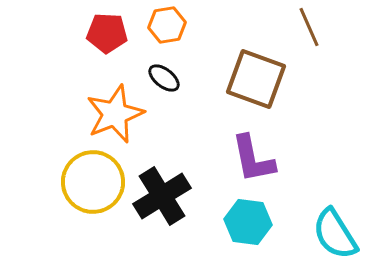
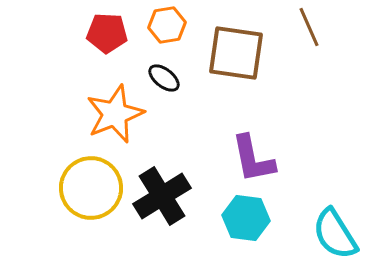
brown square: moved 20 px left, 26 px up; rotated 12 degrees counterclockwise
yellow circle: moved 2 px left, 6 px down
cyan hexagon: moved 2 px left, 4 px up
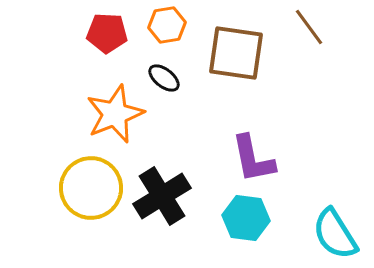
brown line: rotated 12 degrees counterclockwise
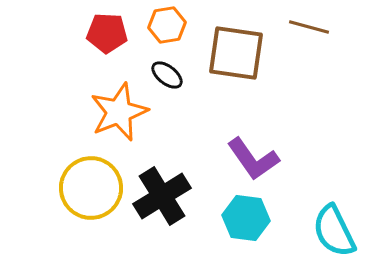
brown line: rotated 39 degrees counterclockwise
black ellipse: moved 3 px right, 3 px up
orange star: moved 4 px right, 2 px up
purple L-shape: rotated 24 degrees counterclockwise
cyan semicircle: moved 1 px left, 3 px up; rotated 6 degrees clockwise
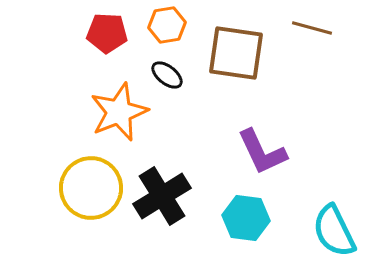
brown line: moved 3 px right, 1 px down
purple L-shape: moved 9 px right, 7 px up; rotated 10 degrees clockwise
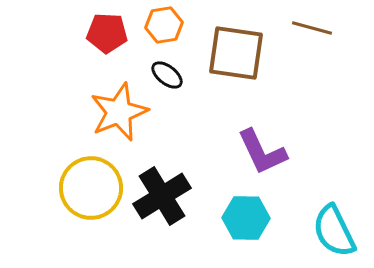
orange hexagon: moved 3 px left
cyan hexagon: rotated 6 degrees counterclockwise
